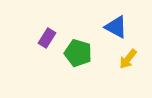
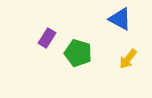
blue triangle: moved 4 px right, 8 px up
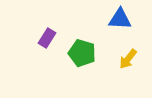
blue triangle: rotated 25 degrees counterclockwise
green pentagon: moved 4 px right
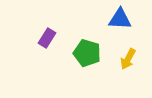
green pentagon: moved 5 px right
yellow arrow: rotated 10 degrees counterclockwise
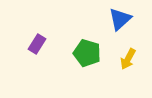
blue triangle: rotated 45 degrees counterclockwise
purple rectangle: moved 10 px left, 6 px down
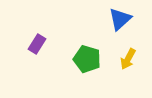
green pentagon: moved 6 px down
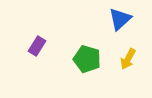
purple rectangle: moved 2 px down
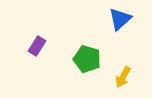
yellow arrow: moved 5 px left, 18 px down
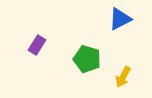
blue triangle: rotated 15 degrees clockwise
purple rectangle: moved 1 px up
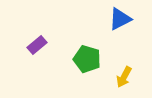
purple rectangle: rotated 18 degrees clockwise
yellow arrow: moved 1 px right
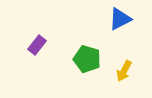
purple rectangle: rotated 12 degrees counterclockwise
yellow arrow: moved 6 px up
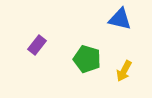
blue triangle: rotated 40 degrees clockwise
